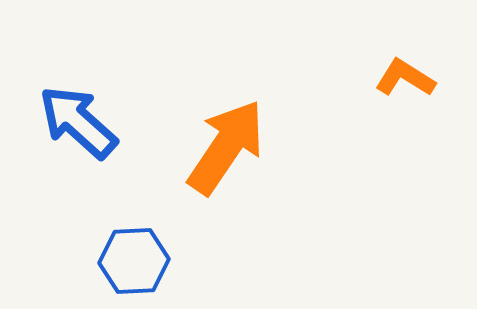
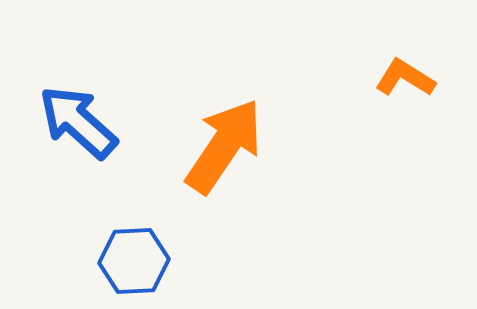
orange arrow: moved 2 px left, 1 px up
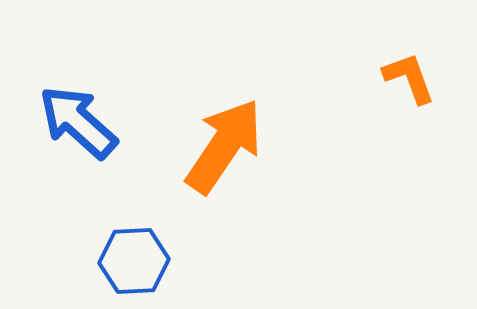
orange L-shape: moved 4 px right; rotated 38 degrees clockwise
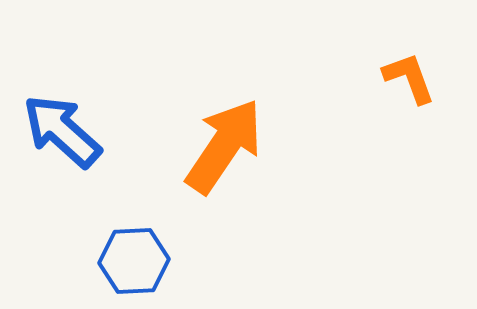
blue arrow: moved 16 px left, 9 px down
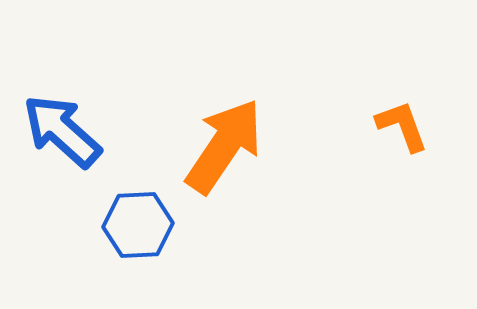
orange L-shape: moved 7 px left, 48 px down
blue hexagon: moved 4 px right, 36 px up
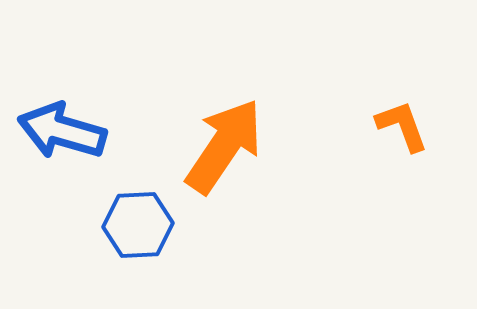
blue arrow: rotated 26 degrees counterclockwise
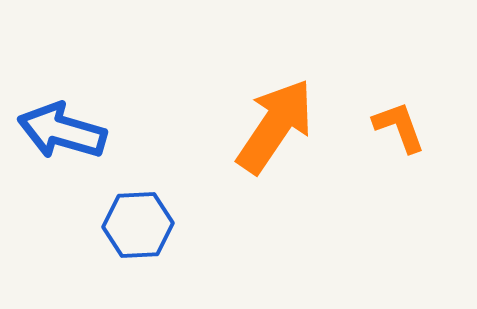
orange L-shape: moved 3 px left, 1 px down
orange arrow: moved 51 px right, 20 px up
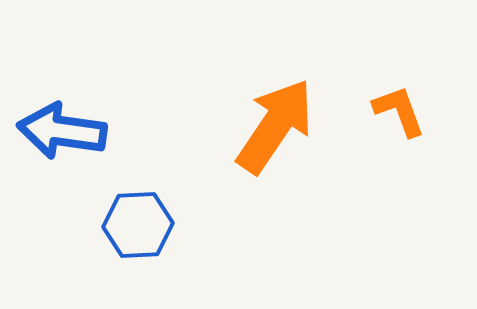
orange L-shape: moved 16 px up
blue arrow: rotated 8 degrees counterclockwise
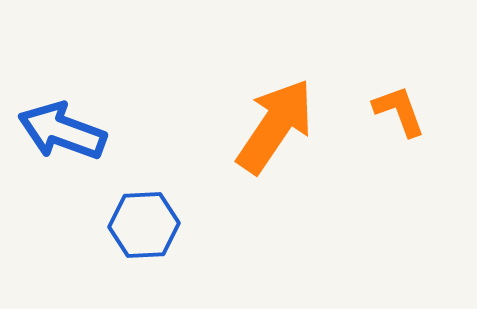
blue arrow: rotated 12 degrees clockwise
blue hexagon: moved 6 px right
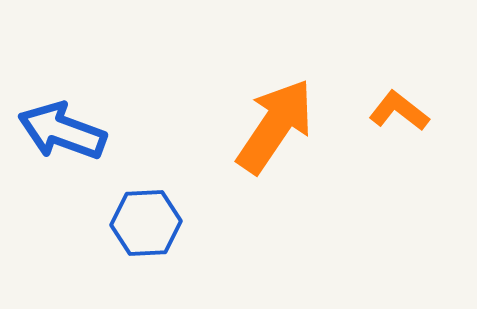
orange L-shape: rotated 32 degrees counterclockwise
blue hexagon: moved 2 px right, 2 px up
